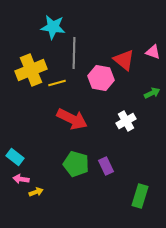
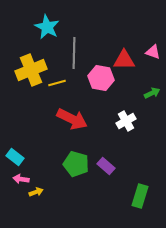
cyan star: moved 6 px left; rotated 20 degrees clockwise
red triangle: rotated 40 degrees counterclockwise
purple rectangle: rotated 24 degrees counterclockwise
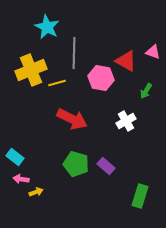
red triangle: moved 2 px right, 1 px down; rotated 30 degrees clockwise
green arrow: moved 6 px left, 2 px up; rotated 147 degrees clockwise
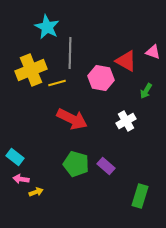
gray line: moved 4 px left
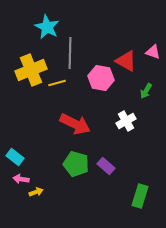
red arrow: moved 3 px right, 5 px down
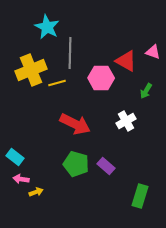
pink hexagon: rotated 10 degrees counterclockwise
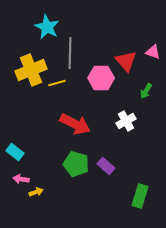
red triangle: rotated 20 degrees clockwise
cyan rectangle: moved 5 px up
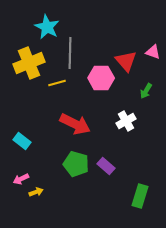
yellow cross: moved 2 px left, 7 px up
cyan rectangle: moved 7 px right, 11 px up
pink arrow: rotated 35 degrees counterclockwise
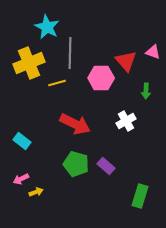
green arrow: rotated 28 degrees counterclockwise
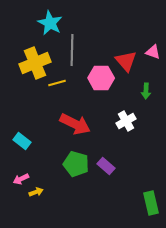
cyan star: moved 3 px right, 4 px up
gray line: moved 2 px right, 3 px up
yellow cross: moved 6 px right
green rectangle: moved 11 px right, 7 px down; rotated 30 degrees counterclockwise
